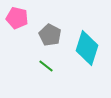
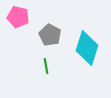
pink pentagon: moved 1 px right, 1 px up
green line: rotated 42 degrees clockwise
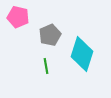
gray pentagon: rotated 20 degrees clockwise
cyan diamond: moved 5 px left, 6 px down
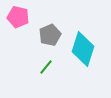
cyan diamond: moved 1 px right, 5 px up
green line: moved 1 px down; rotated 49 degrees clockwise
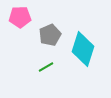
pink pentagon: moved 2 px right; rotated 15 degrees counterclockwise
green line: rotated 21 degrees clockwise
